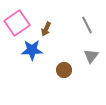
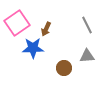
blue star: moved 1 px right, 2 px up
gray triangle: moved 4 px left; rotated 49 degrees clockwise
brown circle: moved 2 px up
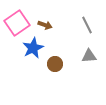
brown arrow: moved 1 px left, 4 px up; rotated 96 degrees counterclockwise
blue star: rotated 25 degrees counterclockwise
gray triangle: moved 2 px right
brown circle: moved 9 px left, 4 px up
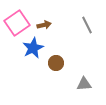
brown arrow: moved 1 px left; rotated 32 degrees counterclockwise
gray triangle: moved 5 px left, 28 px down
brown circle: moved 1 px right, 1 px up
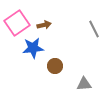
gray line: moved 7 px right, 4 px down
blue star: rotated 20 degrees clockwise
brown circle: moved 1 px left, 3 px down
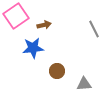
pink square: moved 1 px left, 7 px up
brown circle: moved 2 px right, 5 px down
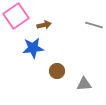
gray line: moved 4 px up; rotated 48 degrees counterclockwise
